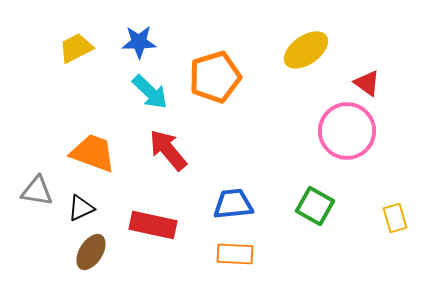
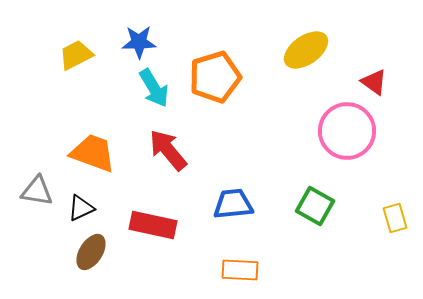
yellow trapezoid: moved 7 px down
red triangle: moved 7 px right, 1 px up
cyan arrow: moved 4 px right, 4 px up; rotated 15 degrees clockwise
orange rectangle: moved 5 px right, 16 px down
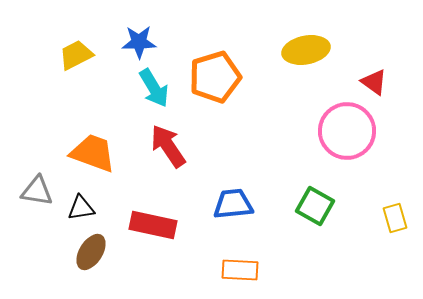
yellow ellipse: rotated 24 degrees clockwise
red arrow: moved 4 px up; rotated 6 degrees clockwise
black triangle: rotated 16 degrees clockwise
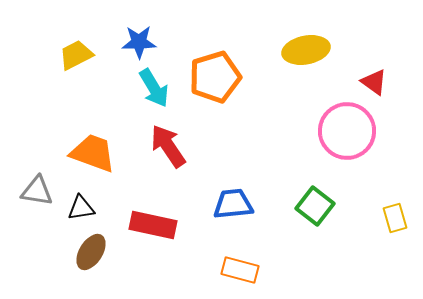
green square: rotated 9 degrees clockwise
orange rectangle: rotated 12 degrees clockwise
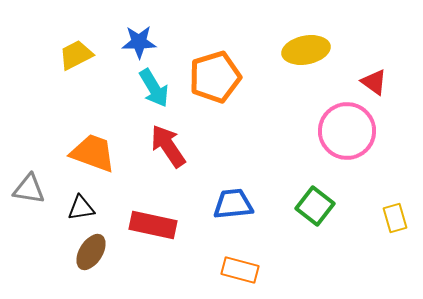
gray triangle: moved 8 px left, 2 px up
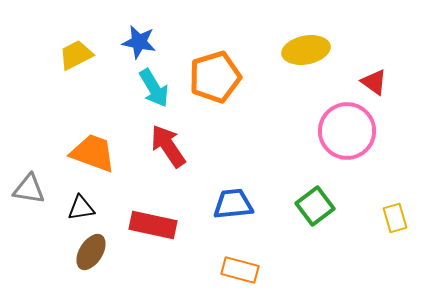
blue star: rotated 12 degrees clockwise
green square: rotated 15 degrees clockwise
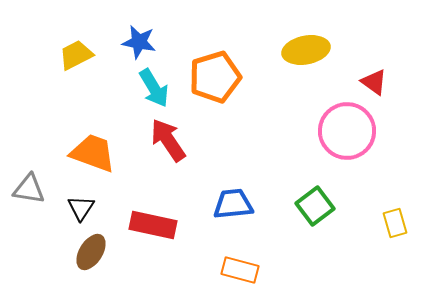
red arrow: moved 6 px up
black triangle: rotated 48 degrees counterclockwise
yellow rectangle: moved 5 px down
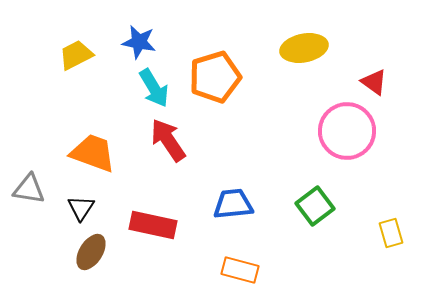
yellow ellipse: moved 2 px left, 2 px up
yellow rectangle: moved 4 px left, 10 px down
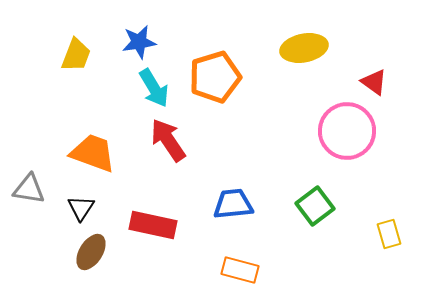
blue star: rotated 20 degrees counterclockwise
yellow trapezoid: rotated 138 degrees clockwise
yellow rectangle: moved 2 px left, 1 px down
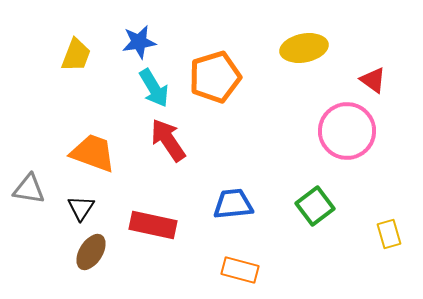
red triangle: moved 1 px left, 2 px up
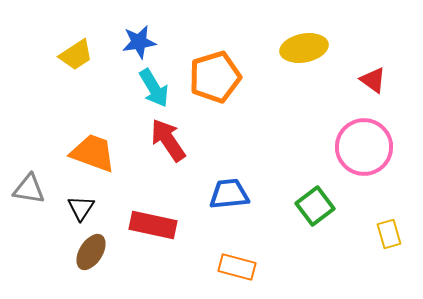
yellow trapezoid: rotated 36 degrees clockwise
pink circle: moved 17 px right, 16 px down
blue trapezoid: moved 4 px left, 10 px up
orange rectangle: moved 3 px left, 3 px up
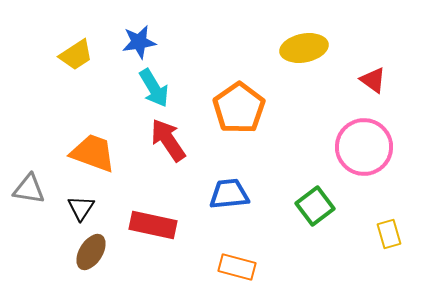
orange pentagon: moved 24 px right, 31 px down; rotated 18 degrees counterclockwise
